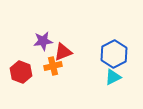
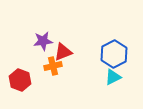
red hexagon: moved 1 px left, 8 px down
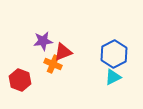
orange cross: moved 2 px up; rotated 36 degrees clockwise
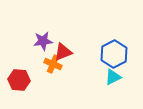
red hexagon: moved 1 px left; rotated 15 degrees counterclockwise
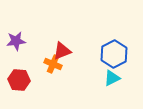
purple star: moved 27 px left
red triangle: moved 1 px left, 1 px up
cyan triangle: moved 1 px left, 1 px down
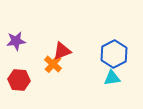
orange cross: rotated 18 degrees clockwise
cyan triangle: rotated 18 degrees clockwise
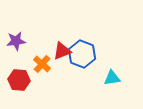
blue hexagon: moved 32 px left; rotated 12 degrees counterclockwise
orange cross: moved 11 px left
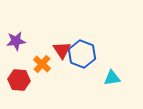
red triangle: moved 1 px up; rotated 42 degrees counterclockwise
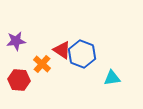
red triangle: rotated 24 degrees counterclockwise
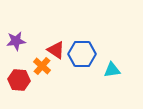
red triangle: moved 6 px left
blue hexagon: rotated 20 degrees counterclockwise
orange cross: moved 2 px down
cyan triangle: moved 8 px up
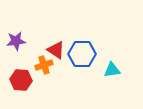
orange cross: moved 2 px right, 1 px up; rotated 30 degrees clockwise
red hexagon: moved 2 px right
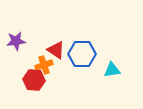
red hexagon: moved 13 px right
